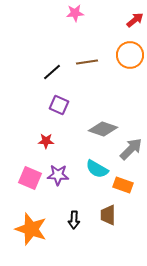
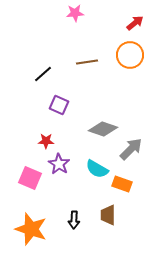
red arrow: moved 3 px down
black line: moved 9 px left, 2 px down
purple star: moved 1 px right, 11 px up; rotated 30 degrees clockwise
orange rectangle: moved 1 px left, 1 px up
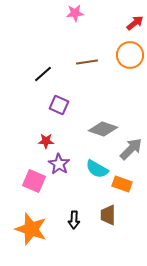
pink square: moved 4 px right, 3 px down
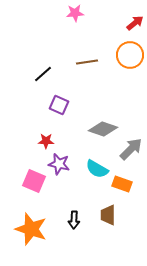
purple star: rotated 20 degrees counterclockwise
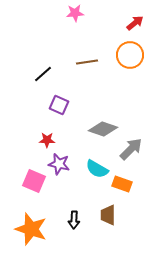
red star: moved 1 px right, 1 px up
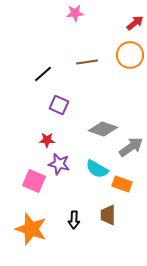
gray arrow: moved 2 px up; rotated 10 degrees clockwise
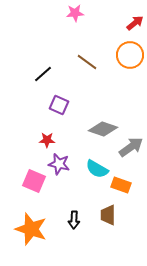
brown line: rotated 45 degrees clockwise
orange rectangle: moved 1 px left, 1 px down
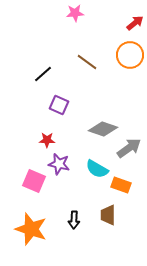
gray arrow: moved 2 px left, 1 px down
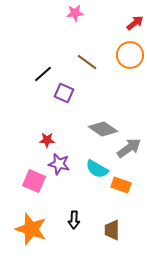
purple square: moved 5 px right, 12 px up
gray diamond: rotated 16 degrees clockwise
brown trapezoid: moved 4 px right, 15 px down
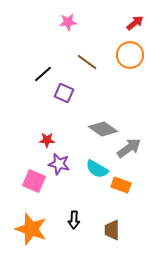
pink star: moved 7 px left, 9 px down
